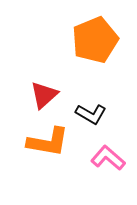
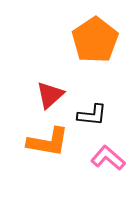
orange pentagon: rotated 12 degrees counterclockwise
red triangle: moved 6 px right
black L-shape: moved 1 px right, 1 px down; rotated 24 degrees counterclockwise
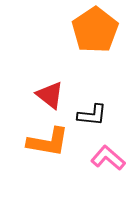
orange pentagon: moved 10 px up
red triangle: rotated 40 degrees counterclockwise
